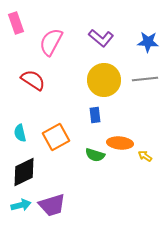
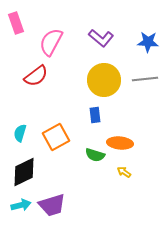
red semicircle: moved 3 px right, 4 px up; rotated 110 degrees clockwise
cyan semicircle: rotated 30 degrees clockwise
yellow arrow: moved 21 px left, 16 px down
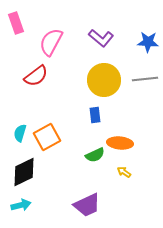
orange square: moved 9 px left
green semicircle: rotated 42 degrees counterclockwise
purple trapezoid: moved 35 px right; rotated 8 degrees counterclockwise
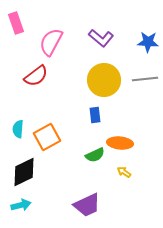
cyan semicircle: moved 2 px left, 4 px up; rotated 12 degrees counterclockwise
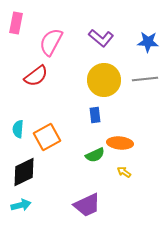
pink rectangle: rotated 30 degrees clockwise
